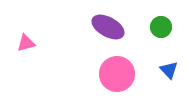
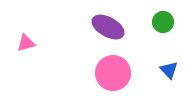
green circle: moved 2 px right, 5 px up
pink circle: moved 4 px left, 1 px up
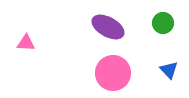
green circle: moved 1 px down
pink triangle: rotated 18 degrees clockwise
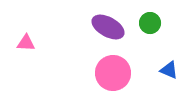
green circle: moved 13 px left
blue triangle: rotated 24 degrees counterclockwise
